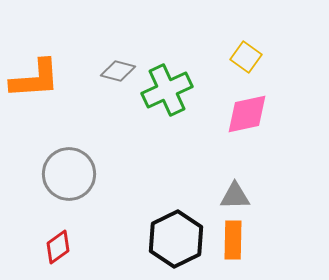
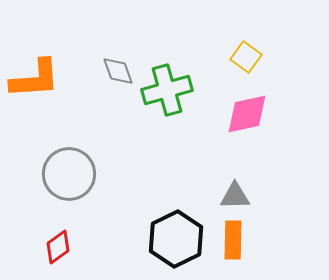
gray diamond: rotated 56 degrees clockwise
green cross: rotated 9 degrees clockwise
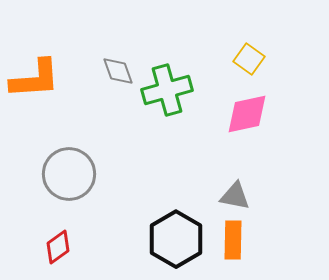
yellow square: moved 3 px right, 2 px down
gray triangle: rotated 12 degrees clockwise
black hexagon: rotated 4 degrees counterclockwise
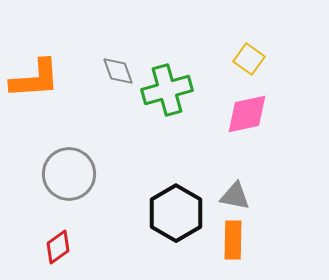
black hexagon: moved 26 px up
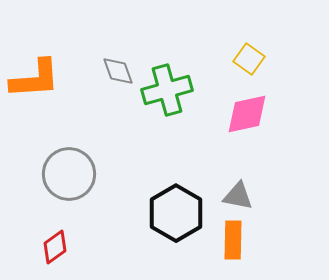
gray triangle: moved 3 px right
red diamond: moved 3 px left
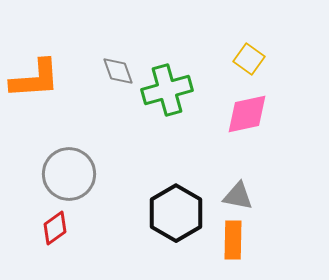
red diamond: moved 19 px up
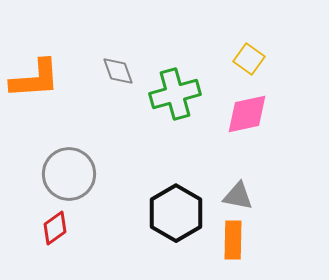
green cross: moved 8 px right, 4 px down
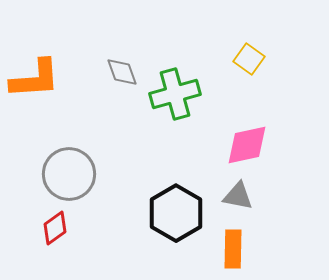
gray diamond: moved 4 px right, 1 px down
pink diamond: moved 31 px down
orange rectangle: moved 9 px down
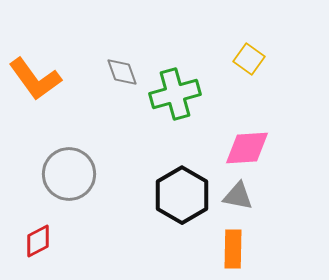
orange L-shape: rotated 58 degrees clockwise
pink diamond: moved 3 px down; rotated 9 degrees clockwise
black hexagon: moved 6 px right, 18 px up
red diamond: moved 17 px left, 13 px down; rotated 8 degrees clockwise
